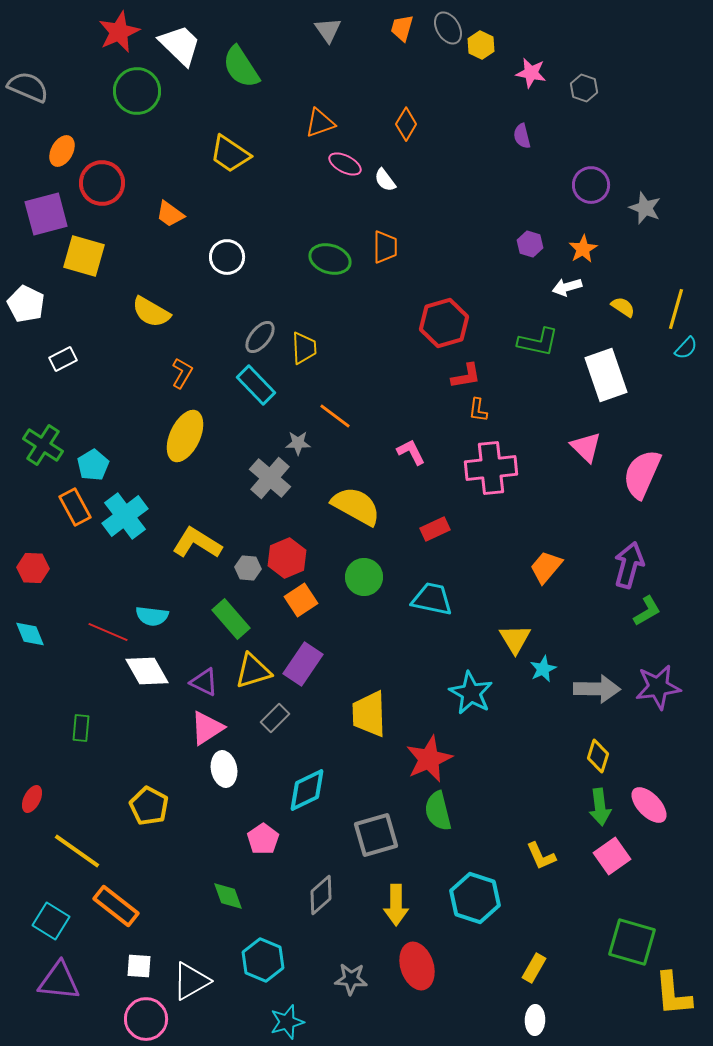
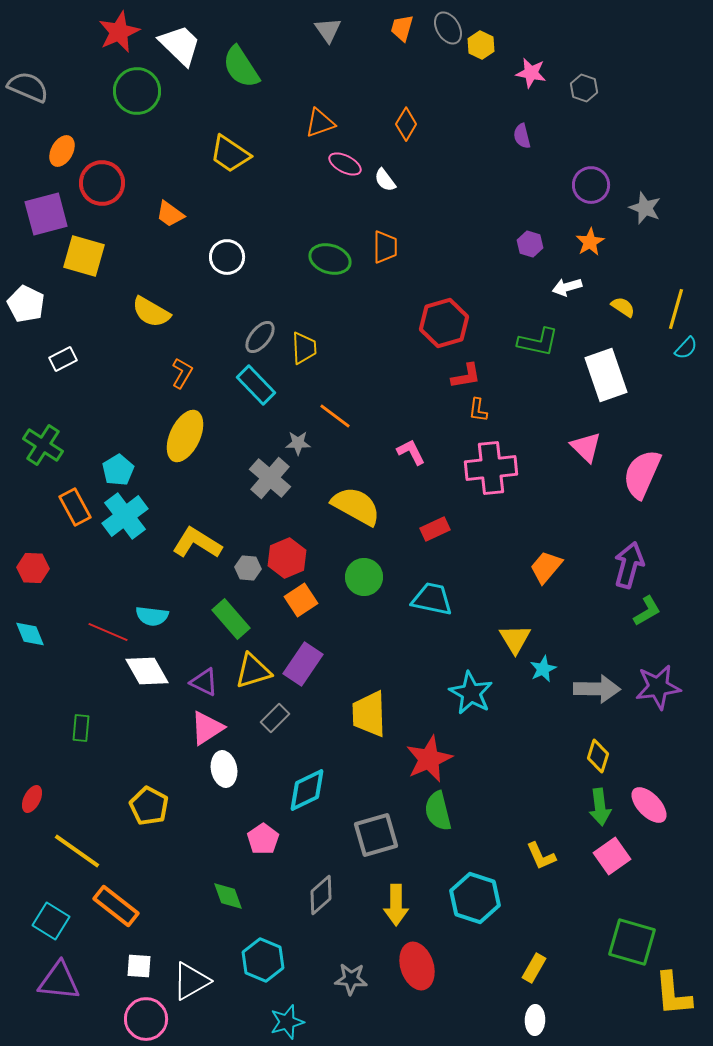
orange star at (583, 249): moved 7 px right, 7 px up
cyan pentagon at (93, 465): moved 25 px right, 5 px down
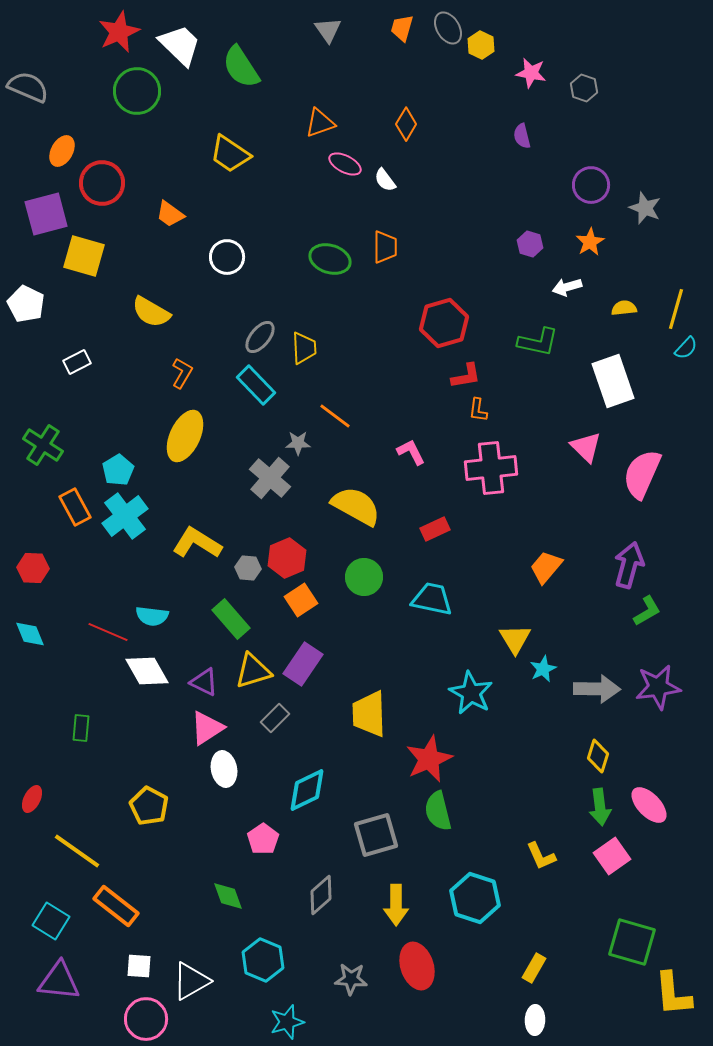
yellow semicircle at (623, 307): moved 1 px right, 1 px down; rotated 40 degrees counterclockwise
white rectangle at (63, 359): moved 14 px right, 3 px down
white rectangle at (606, 375): moved 7 px right, 6 px down
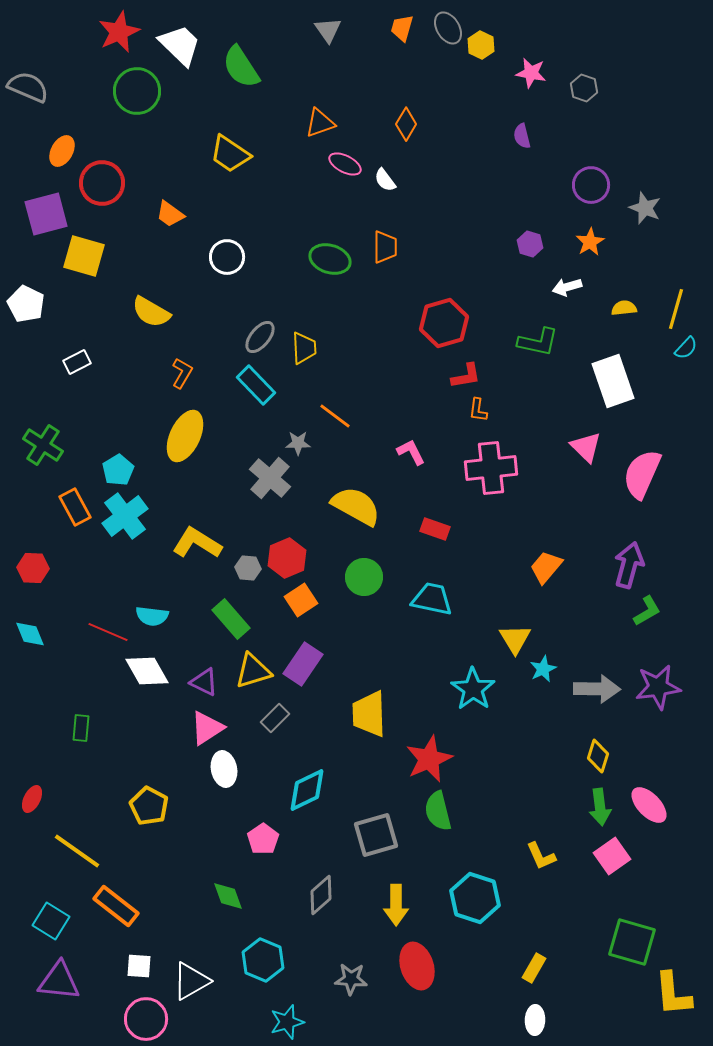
red rectangle at (435, 529): rotated 44 degrees clockwise
cyan star at (471, 693): moved 2 px right, 4 px up; rotated 6 degrees clockwise
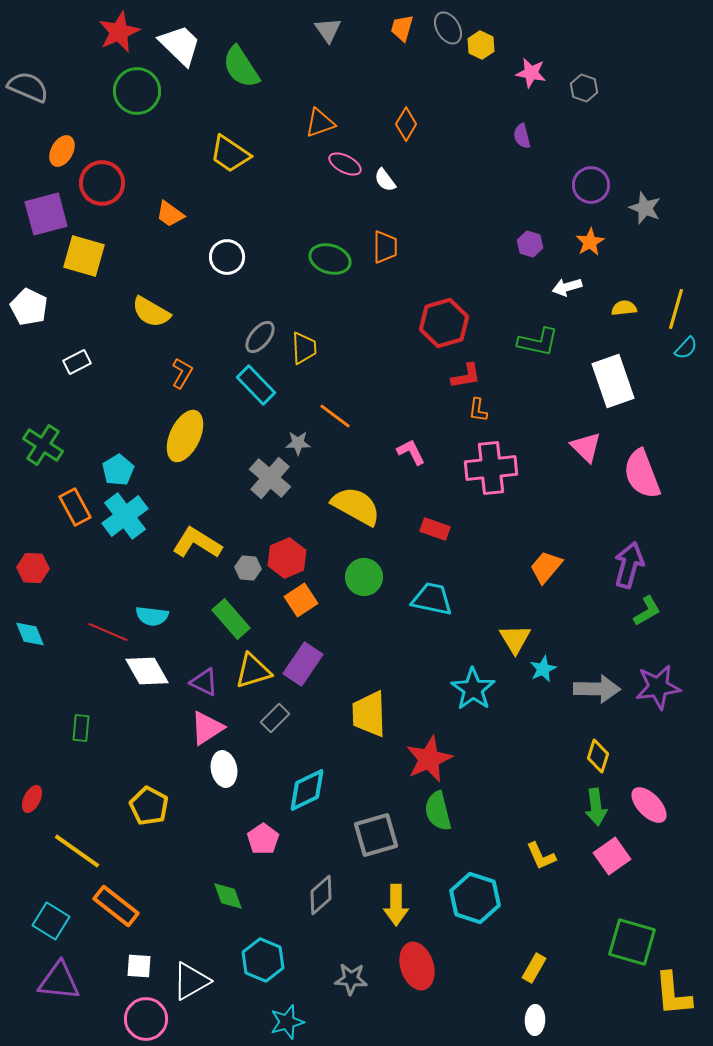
white pentagon at (26, 304): moved 3 px right, 3 px down
pink semicircle at (642, 474): rotated 45 degrees counterclockwise
green arrow at (600, 807): moved 4 px left
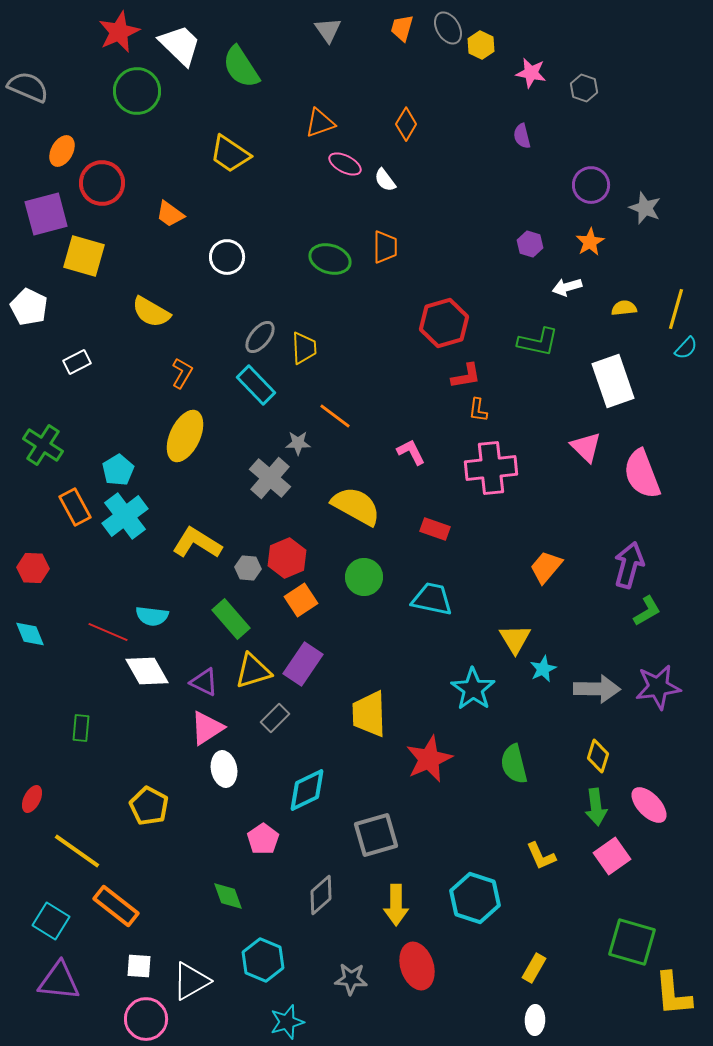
green semicircle at (438, 811): moved 76 px right, 47 px up
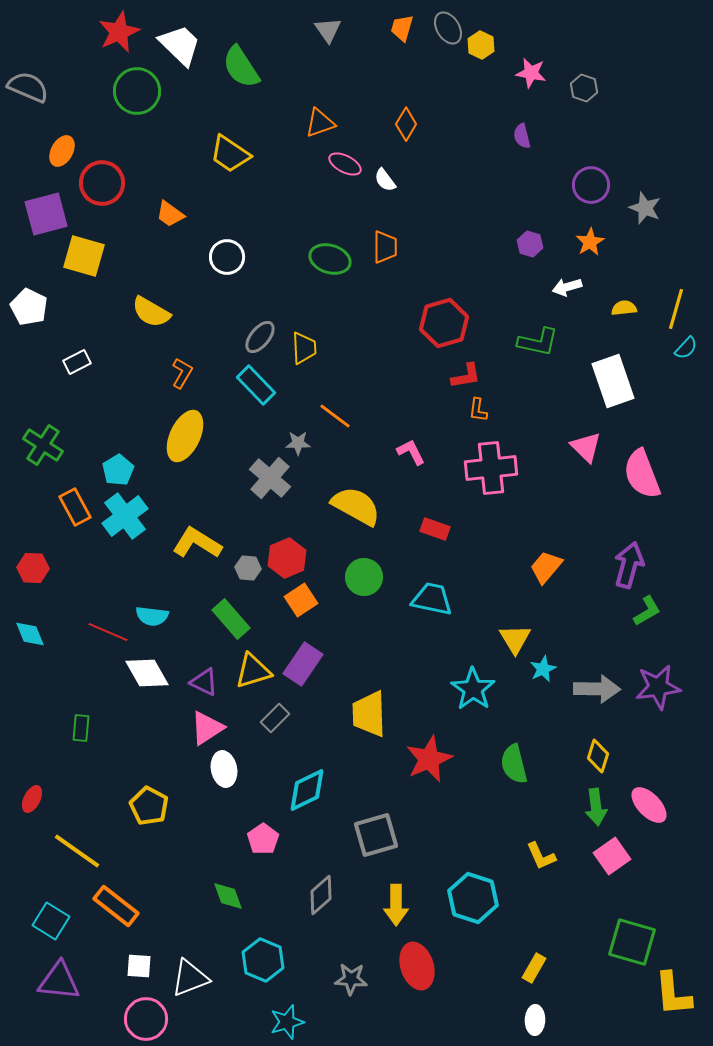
white diamond at (147, 671): moved 2 px down
cyan hexagon at (475, 898): moved 2 px left
white triangle at (191, 981): moved 1 px left, 3 px up; rotated 9 degrees clockwise
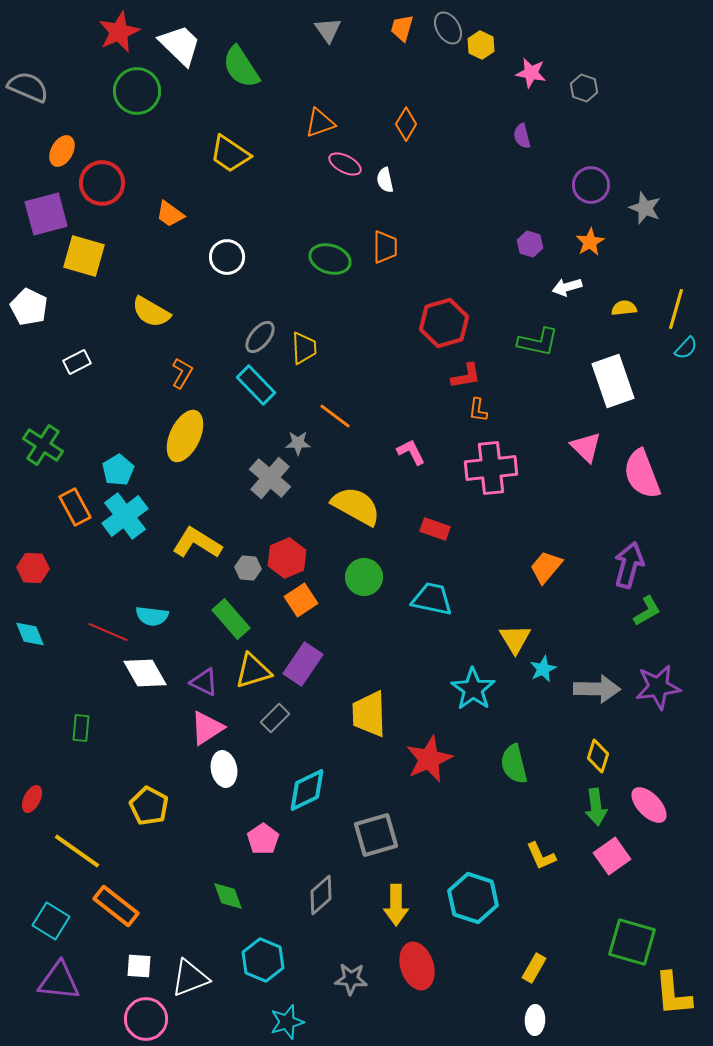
white semicircle at (385, 180): rotated 25 degrees clockwise
white diamond at (147, 673): moved 2 px left
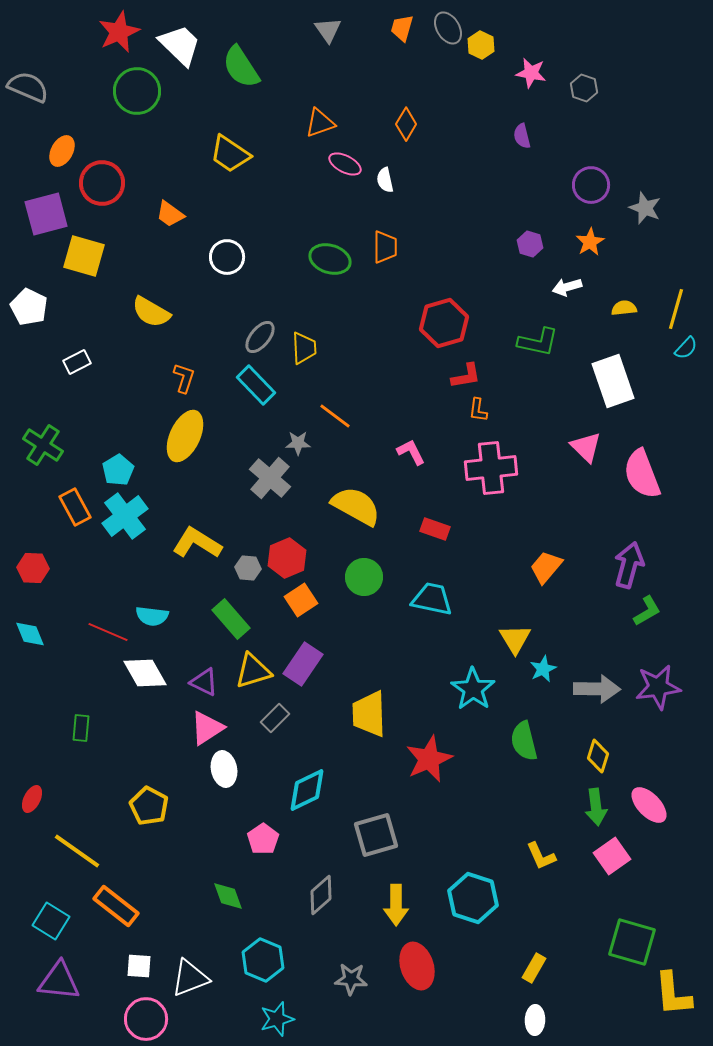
orange L-shape at (182, 373): moved 2 px right, 5 px down; rotated 12 degrees counterclockwise
green semicircle at (514, 764): moved 10 px right, 23 px up
cyan star at (287, 1022): moved 10 px left, 3 px up
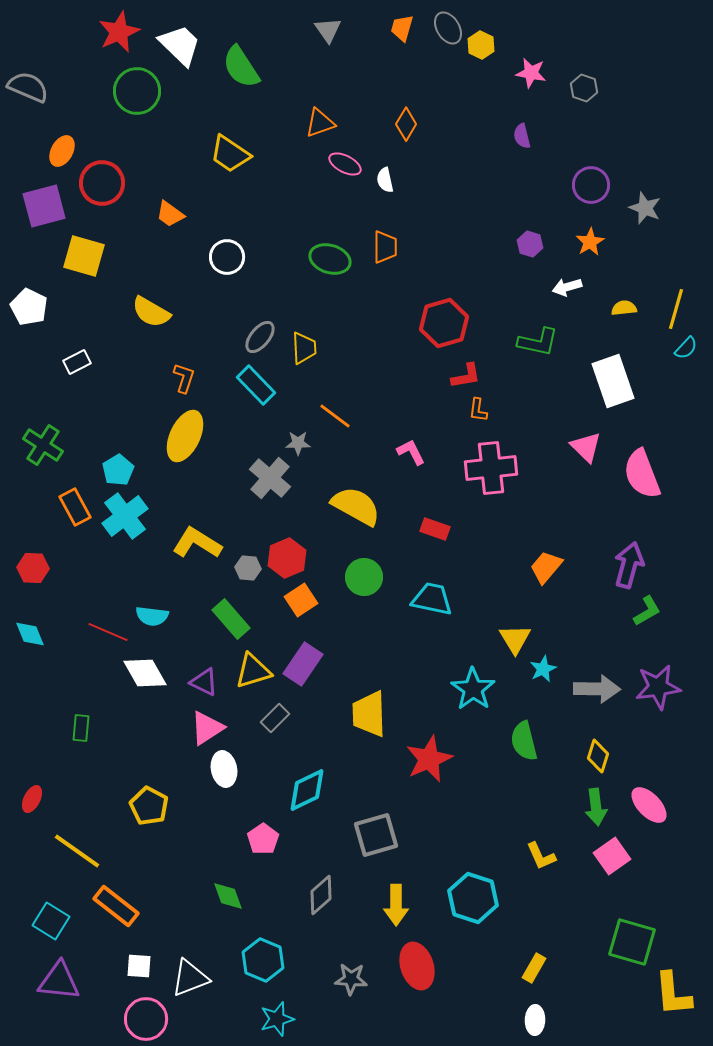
purple square at (46, 214): moved 2 px left, 8 px up
